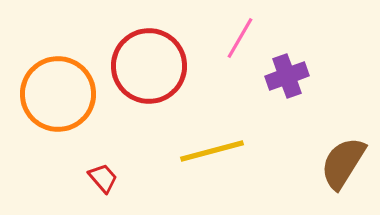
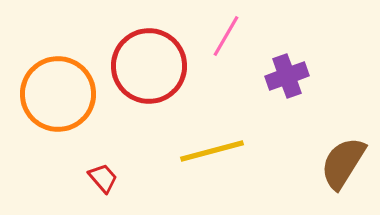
pink line: moved 14 px left, 2 px up
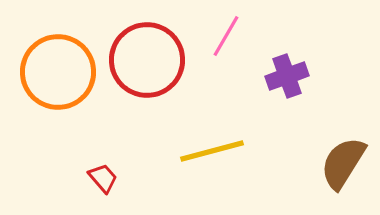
red circle: moved 2 px left, 6 px up
orange circle: moved 22 px up
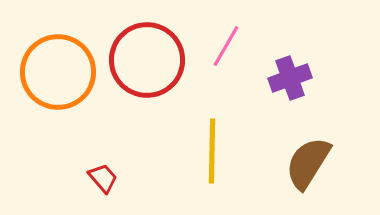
pink line: moved 10 px down
purple cross: moved 3 px right, 2 px down
yellow line: rotated 74 degrees counterclockwise
brown semicircle: moved 35 px left
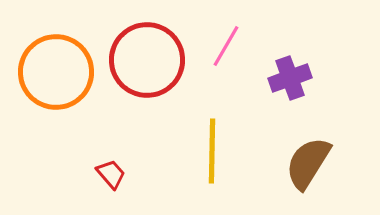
orange circle: moved 2 px left
red trapezoid: moved 8 px right, 4 px up
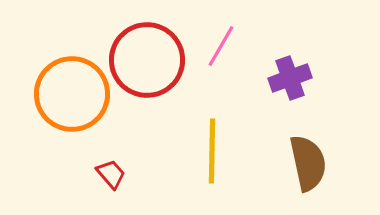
pink line: moved 5 px left
orange circle: moved 16 px right, 22 px down
brown semicircle: rotated 136 degrees clockwise
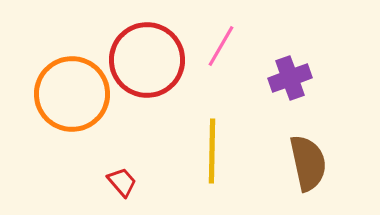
red trapezoid: moved 11 px right, 8 px down
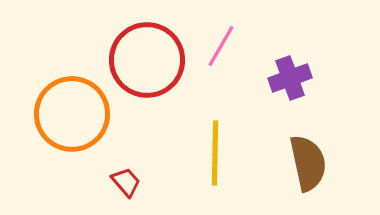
orange circle: moved 20 px down
yellow line: moved 3 px right, 2 px down
red trapezoid: moved 4 px right
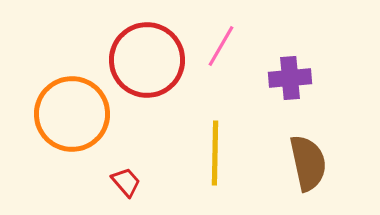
purple cross: rotated 15 degrees clockwise
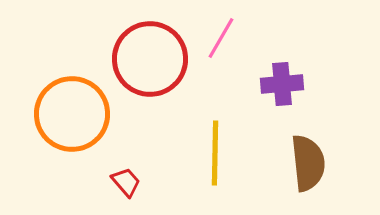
pink line: moved 8 px up
red circle: moved 3 px right, 1 px up
purple cross: moved 8 px left, 6 px down
brown semicircle: rotated 6 degrees clockwise
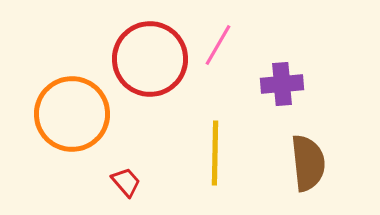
pink line: moved 3 px left, 7 px down
